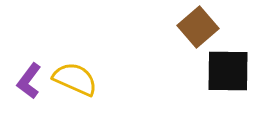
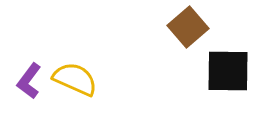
brown square: moved 10 px left
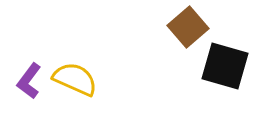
black square: moved 3 px left, 5 px up; rotated 15 degrees clockwise
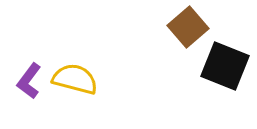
black square: rotated 6 degrees clockwise
yellow semicircle: rotated 9 degrees counterclockwise
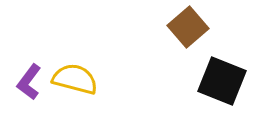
black square: moved 3 px left, 15 px down
purple L-shape: moved 1 px down
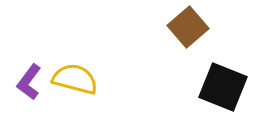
black square: moved 1 px right, 6 px down
